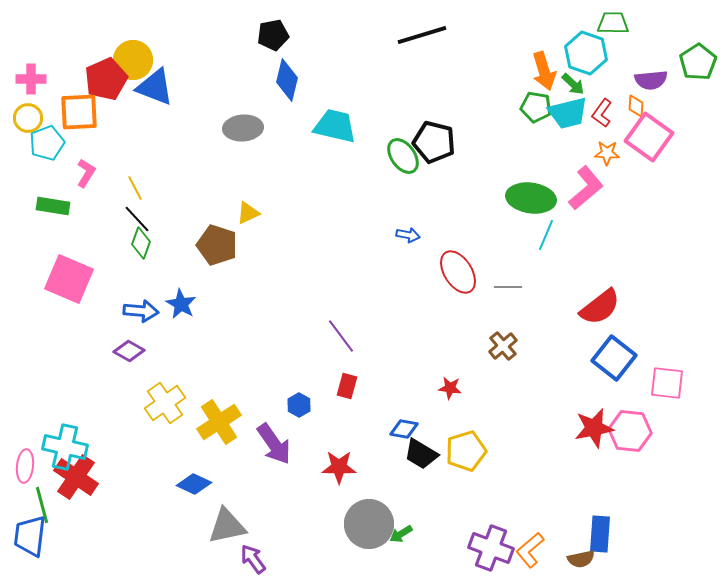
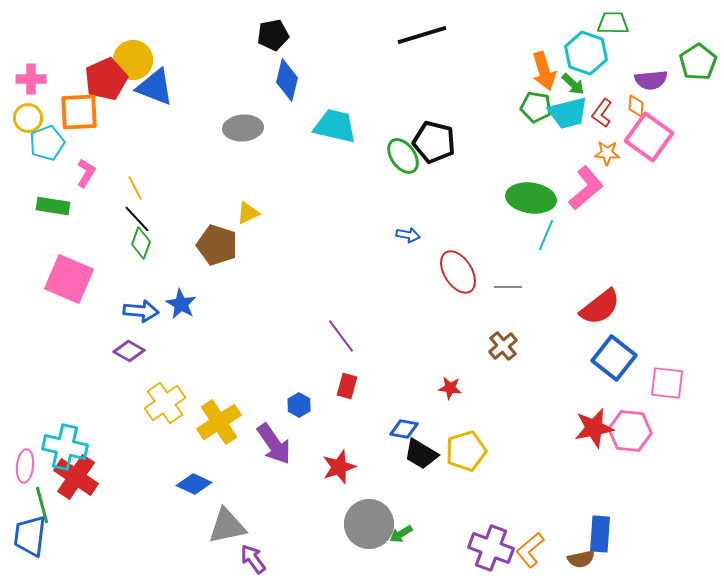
red star at (339, 467): rotated 20 degrees counterclockwise
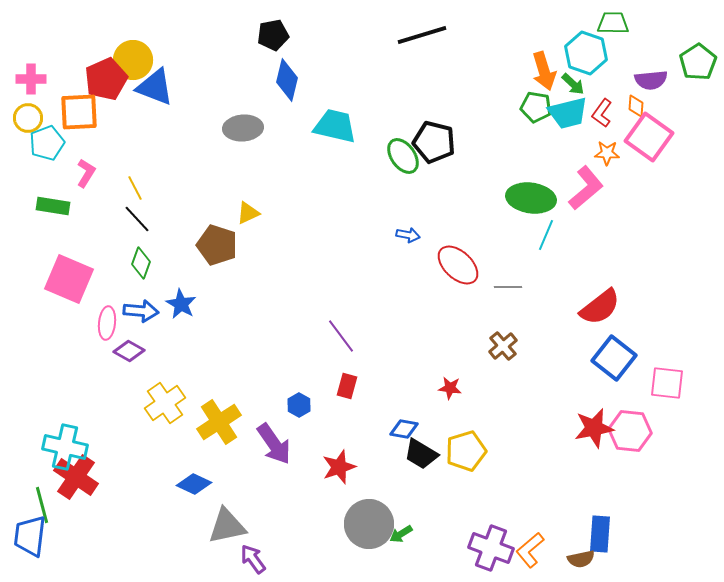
green diamond at (141, 243): moved 20 px down
red ellipse at (458, 272): moved 7 px up; rotated 15 degrees counterclockwise
pink ellipse at (25, 466): moved 82 px right, 143 px up
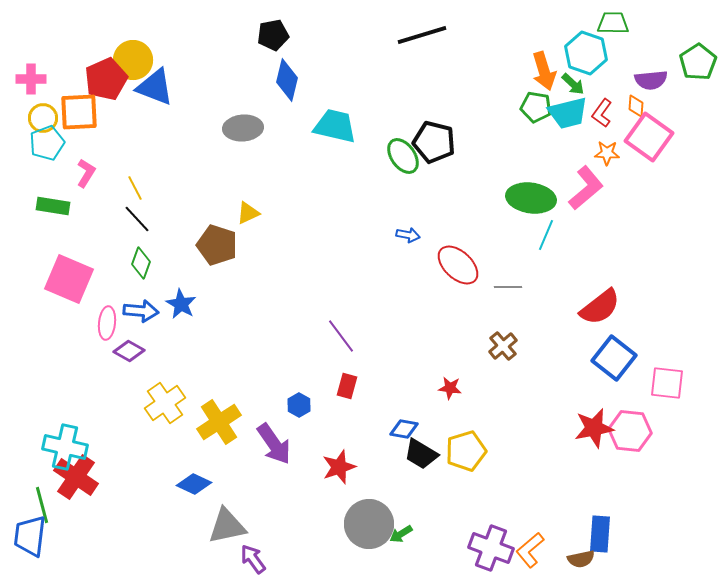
yellow circle at (28, 118): moved 15 px right
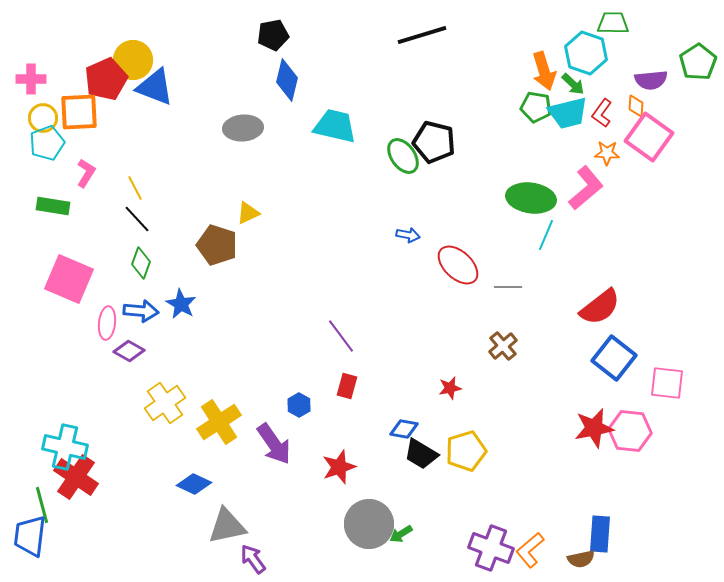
red star at (450, 388): rotated 20 degrees counterclockwise
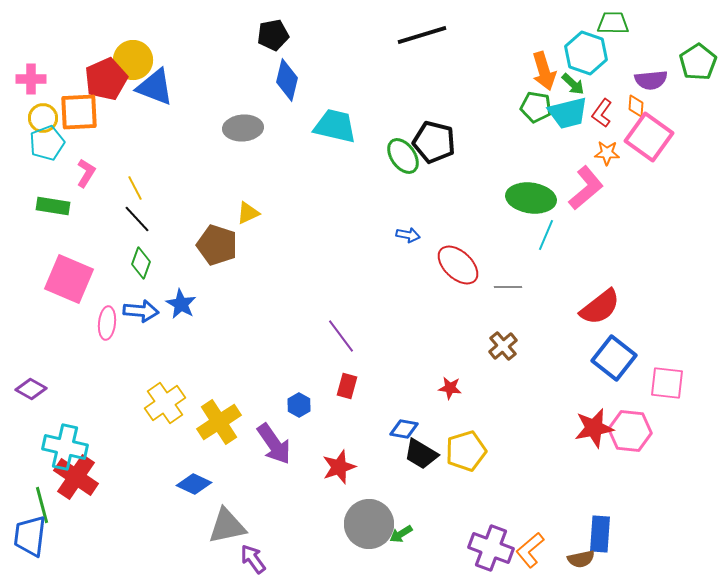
purple diamond at (129, 351): moved 98 px left, 38 px down
red star at (450, 388): rotated 20 degrees clockwise
